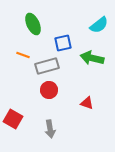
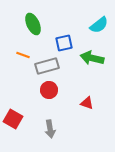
blue square: moved 1 px right
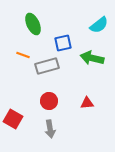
blue square: moved 1 px left
red circle: moved 11 px down
red triangle: rotated 24 degrees counterclockwise
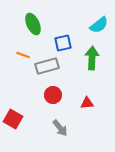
green arrow: rotated 80 degrees clockwise
red circle: moved 4 px right, 6 px up
gray arrow: moved 10 px right, 1 px up; rotated 30 degrees counterclockwise
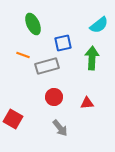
red circle: moved 1 px right, 2 px down
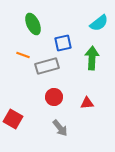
cyan semicircle: moved 2 px up
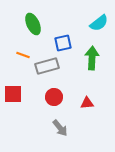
red square: moved 25 px up; rotated 30 degrees counterclockwise
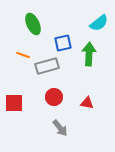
green arrow: moved 3 px left, 4 px up
red square: moved 1 px right, 9 px down
red triangle: rotated 16 degrees clockwise
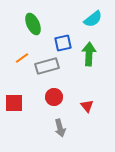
cyan semicircle: moved 6 px left, 4 px up
orange line: moved 1 px left, 3 px down; rotated 56 degrees counterclockwise
red triangle: moved 3 px down; rotated 40 degrees clockwise
gray arrow: rotated 24 degrees clockwise
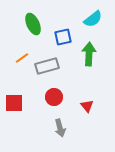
blue square: moved 6 px up
